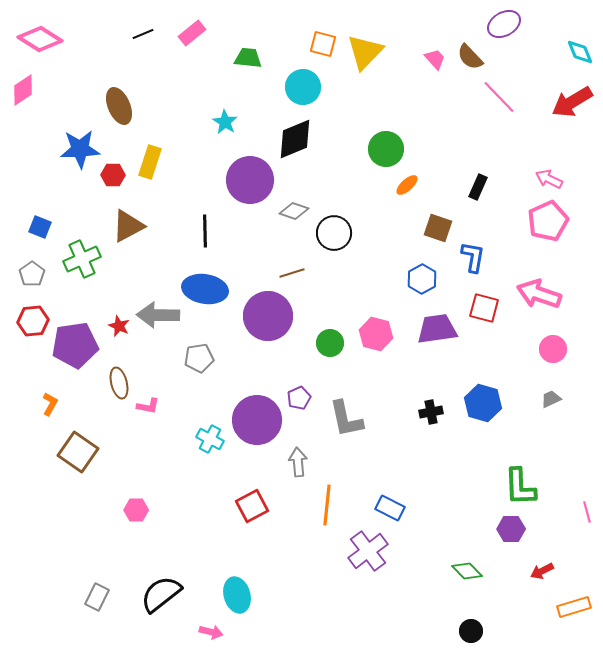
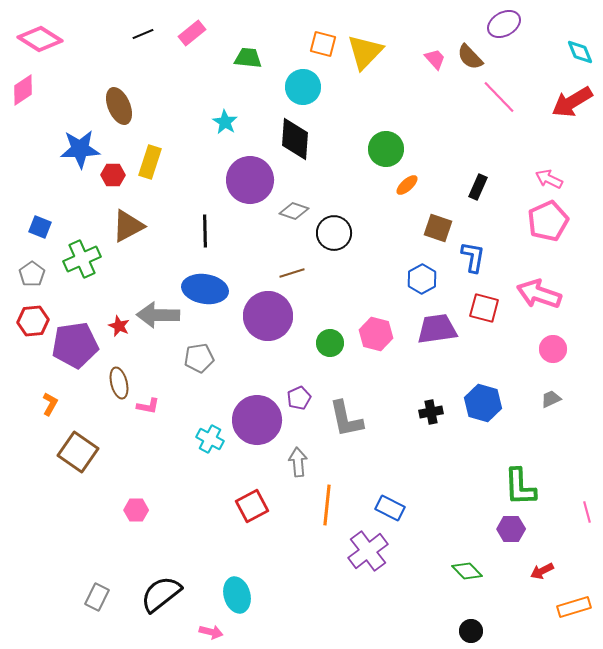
black diamond at (295, 139): rotated 63 degrees counterclockwise
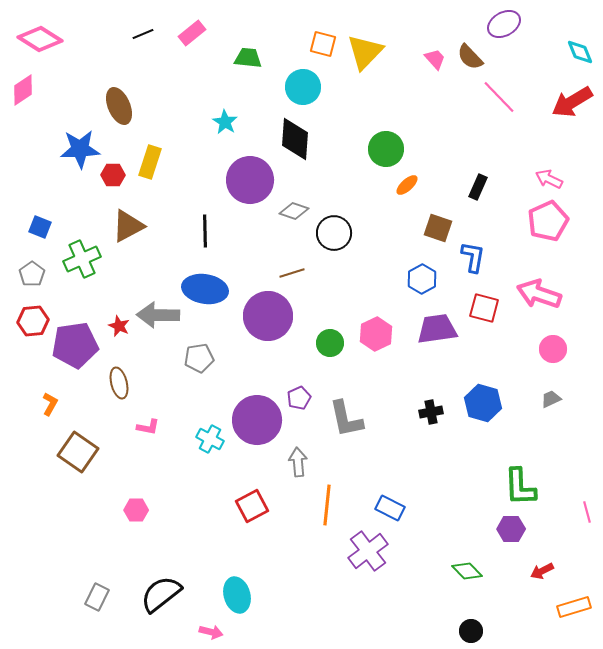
pink hexagon at (376, 334): rotated 20 degrees clockwise
pink L-shape at (148, 406): moved 21 px down
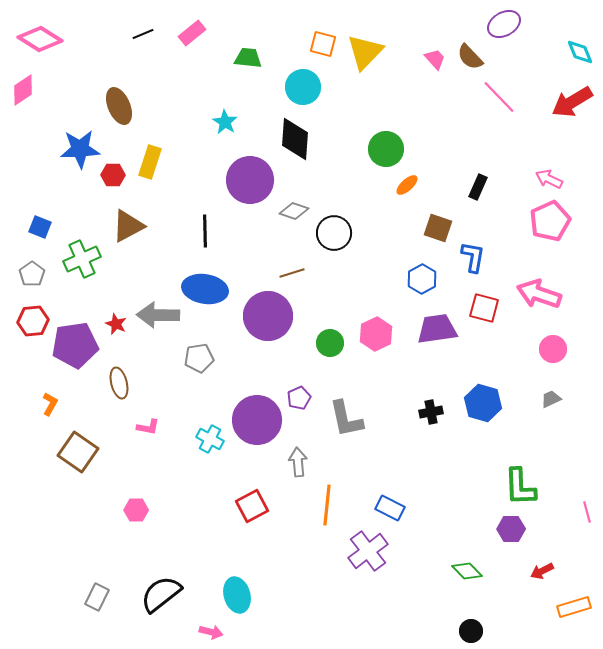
pink pentagon at (548, 221): moved 2 px right
red star at (119, 326): moved 3 px left, 2 px up
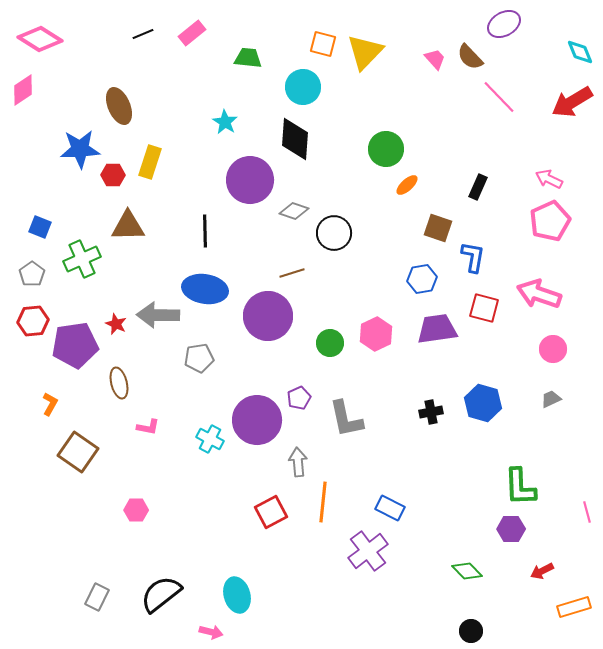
brown triangle at (128, 226): rotated 27 degrees clockwise
blue hexagon at (422, 279): rotated 20 degrees clockwise
orange line at (327, 505): moved 4 px left, 3 px up
red square at (252, 506): moved 19 px right, 6 px down
